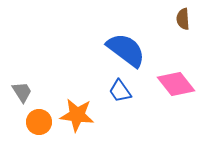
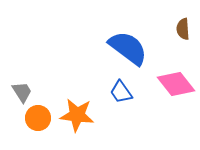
brown semicircle: moved 10 px down
blue semicircle: moved 2 px right, 2 px up
blue trapezoid: moved 1 px right, 1 px down
orange circle: moved 1 px left, 4 px up
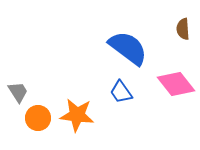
gray trapezoid: moved 4 px left
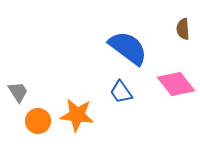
orange circle: moved 3 px down
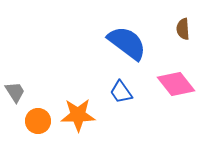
blue semicircle: moved 1 px left, 5 px up
gray trapezoid: moved 3 px left
orange star: moved 1 px right; rotated 8 degrees counterclockwise
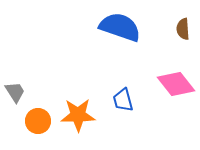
blue semicircle: moved 7 px left, 16 px up; rotated 18 degrees counterclockwise
blue trapezoid: moved 2 px right, 8 px down; rotated 20 degrees clockwise
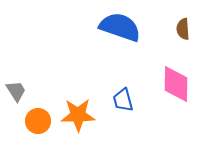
pink diamond: rotated 39 degrees clockwise
gray trapezoid: moved 1 px right, 1 px up
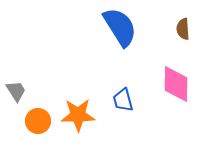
blue semicircle: rotated 39 degrees clockwise
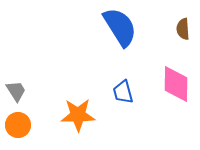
blue trapezoid: moved 8 px up
orange circle: moved 20 px left, 4 px down
